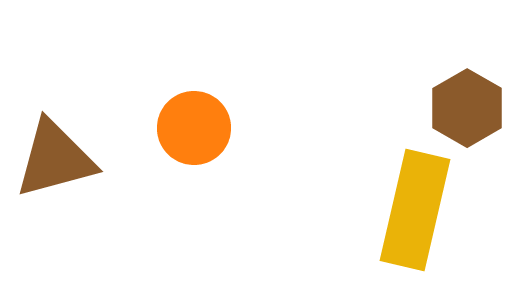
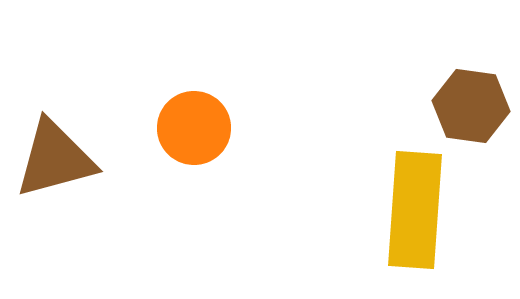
brown hexagon: moved 4 px right, 2 px up; rotated 22 degrees counterclockwise
yellow rectangle: rotated 9 degrees counterclockwise
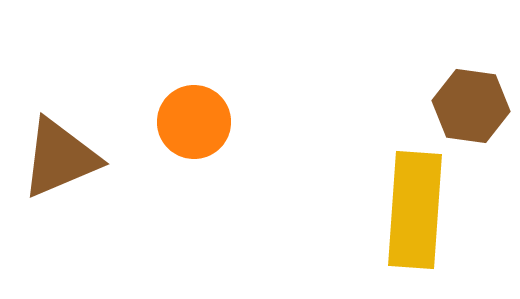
orange circle: moved 6 px up
brown triangle: moved 5 px right, 1 px up; rotated 8 degrees counterclockwise
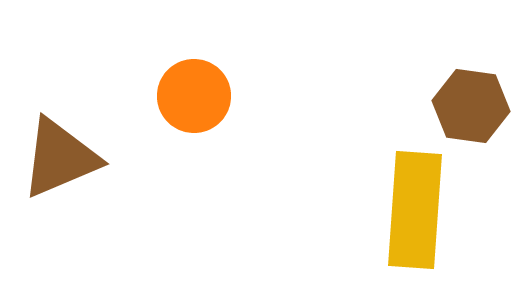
orange circle: moved 26 px up
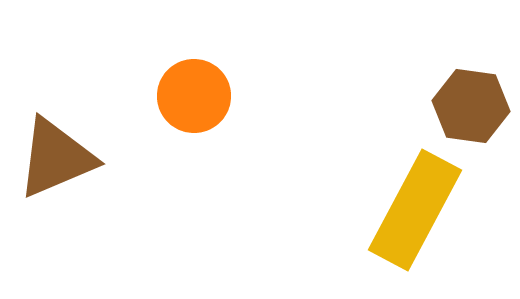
brown triangle: moved 4 px left
yellow rectangle: rotated 24 degrees clockwise
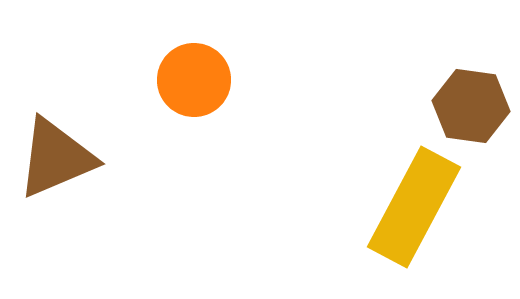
orange circle: moved 16 px up
yellow rectangle: moved 1 px left, 3 px up
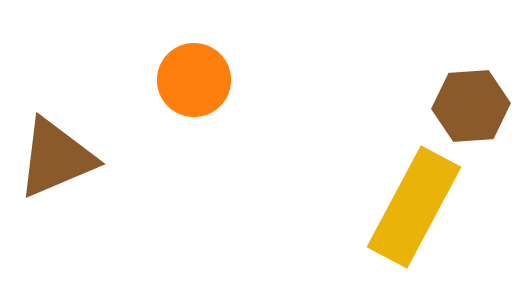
brown hexagon: rotated 12 degrees counterclockwise
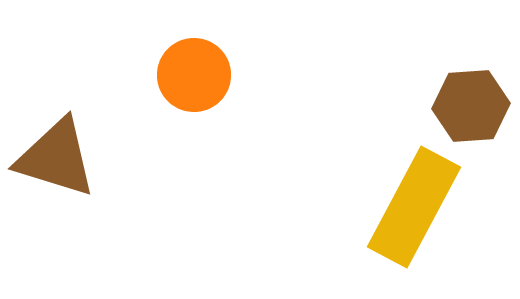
orange circle: moved 5 px up
brown triangle: rotated 40 degrees clockwise
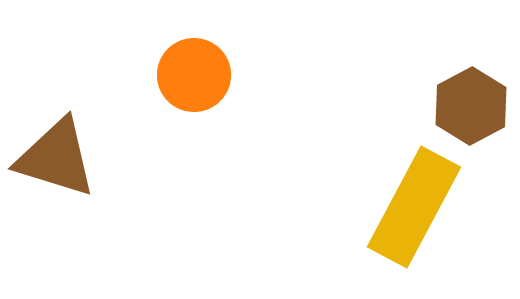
brown hexagon: rotated 24 degrees counterclockwise
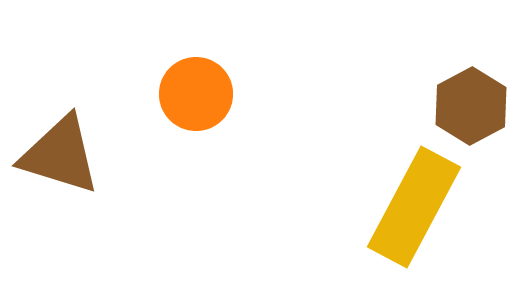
orange circle: moved 2 px right, 19 px down
brown triangle: moved 4 px right, 3 px up
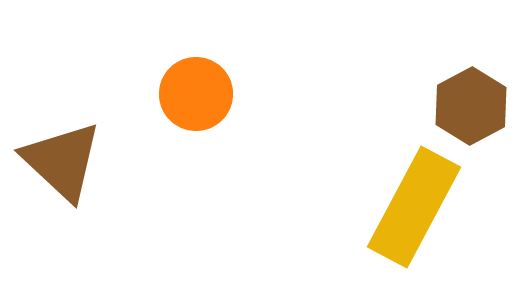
brown triangle: moved 2 px right, 6 px down; rotated 26 degrees clockwise
